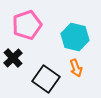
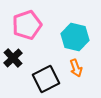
black square: rotated 28 degrees clockwise
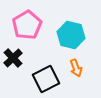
pink pentagon: rotated 12 degrees counterclockwise
cyan hexagon: moved 4 px left, 2 px up
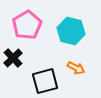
cyan hexagon: moved 4 px up
orange arrow: rotated 42 degrees counterclockwise
black square: moved 1 px left, 2 px down; rotated 12 degrees clockwise
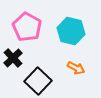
pink pentagon: moved 2 px down; rotated 12 degrees counterclockwise
black square: moved 7 px left; rotated 32 degrees counterclockwise
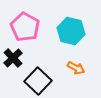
pink pentagon: moved 2 px left
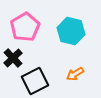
pink pentagon: rotated 12 degrees clockwise
orange arrow: moved 1 px left, 6 px down; rotated 120 degrees clockwise
black square: moved 3 px left; rotated 20 degrees clockwise
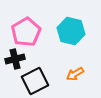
pink pentagon: moved 1 px right, 5 px down
black cross: moved 2 px right, 1 px down; rotated 30 degrees clockwise
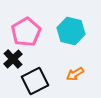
black cross: moved 2 px left; rotated 30 degrees counterclockwise
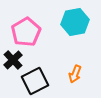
cyan hexagon: moved 4 px right, 9 px up; rotated 24 degrees counterclockwise
black cross: moved 1 px down
orange arrow: rotated 36 degrees counterclockwise
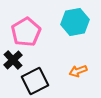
orange arrow: moved 3 px right, 3 px up; rotated 48 degrees clockwise
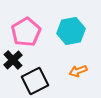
cyan hexagon: moved 4 px left, 9 px down
